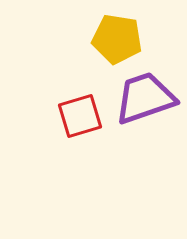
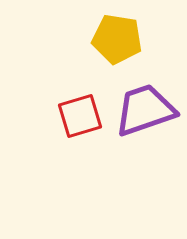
purple trapezoid: moved 12 px down
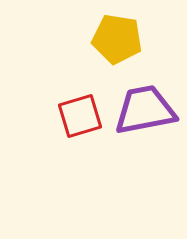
purple trapezoid: rotated 8 degrees clockwise
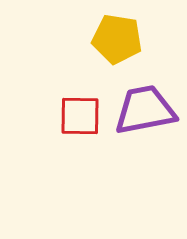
red square: rotated 18 degrees clockwise
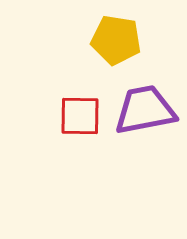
yellow pentagon: moved 1 px left, 1 px down
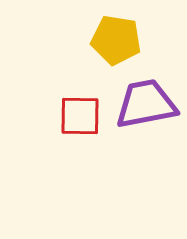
purple trapezoid: moved 1 px right, 6 px up
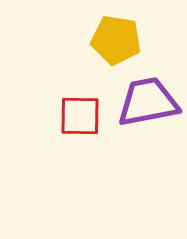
purple trapezoid: moved 2 px right, 2 px up
